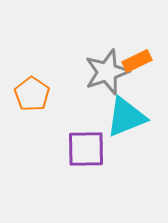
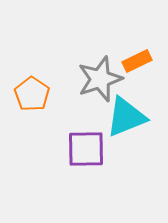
gray star: moved 7 px left, 7 px down
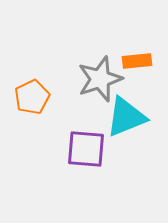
orange rectangle: rotated 20 degrees clockwise
orange pentagon: moved 3 px down; rotated 12 degrees clockwise
purple square: rotated 6 degrees clockwise
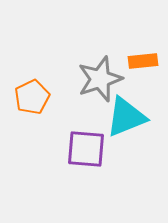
orange rectangle: moved 6 px right
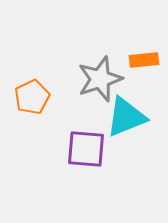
orange rectangle: moved 1 px right, 1 px up
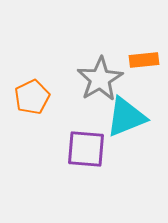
gray star: rotated 12 degrees counterclockwise
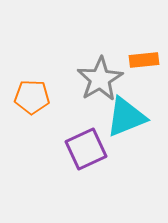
orange pentagon: rotated 28 degrees clockwise
purple square: rotated 30 degrees counterclockwise
